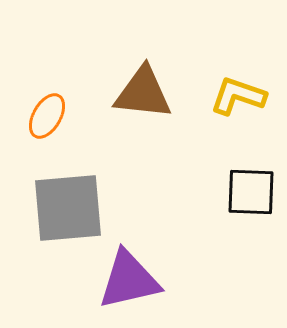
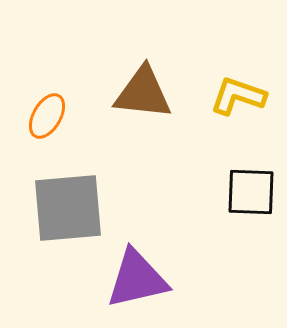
purple triangle: moved 8 px right, 1 px up
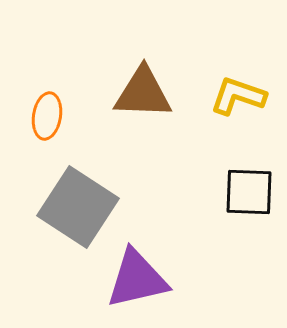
brown triangle: rotated 4 degrees counterclockwise
orange ellipse: rotated 21 degrees counterclockwise
black square: moved 2 px left
gray square: moved 10 px right, 1 px up; rotated 38 degrees clockwise
